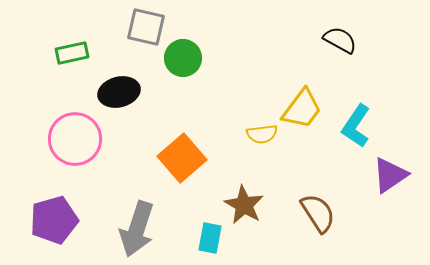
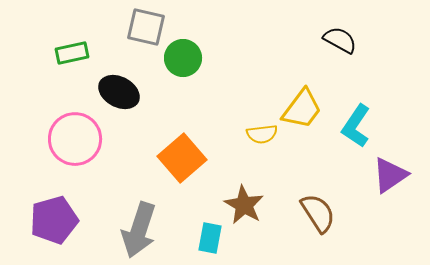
black ellipse: rotated 42 degrees clockwise
gray arrow: moved 2 px right, 1 px down
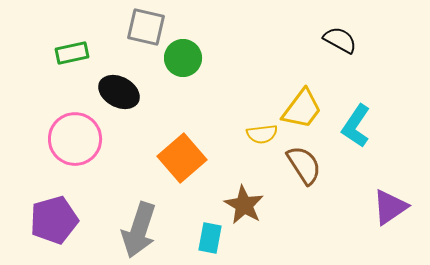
purple triangle: moved 32 px down
brown semicircle: moved 14 px left, 48 px up
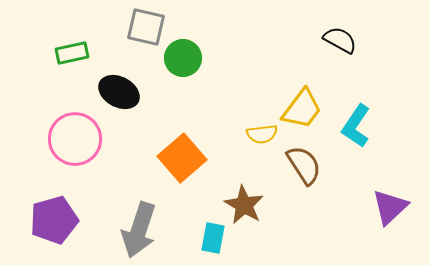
purple triangle: rotated 9 degrees counterclockwise
cyan rectangle: moved 3 px right
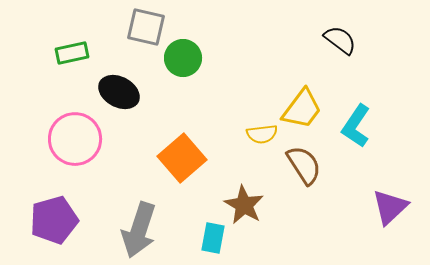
black semicircle: rotated 8 degrees clockwise
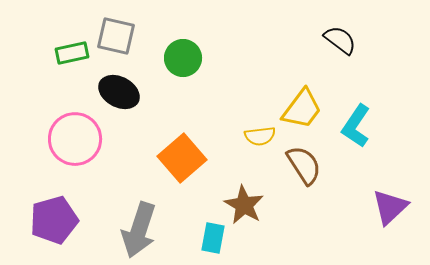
gray square: moved 30 px left, 9 px down
yellow semicircle: moved 2 px left, 2 px down
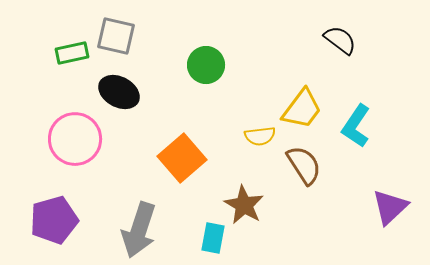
green circle: moved 23 px right, 7 px down
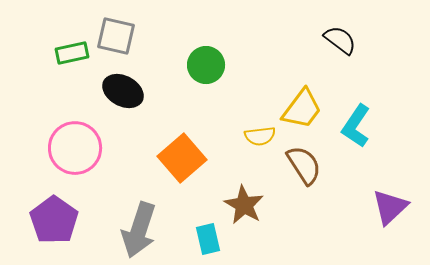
black ellipse: moved 4 px right, 1 px up
pink circle: moved 9 px down
purple pentagon: rotated 21 degrees counterclockwise
cyan rectangle: moved 5 px left, 1 px down; rotated 24 degrees counterclockwise
